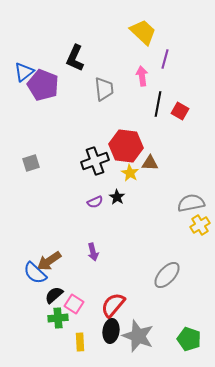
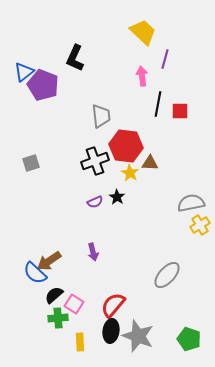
gray trapezoid: moved 3 px left, 27 px down
red square: rotated 30 degrees counterclockwise
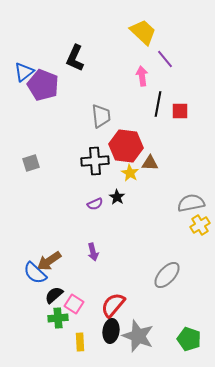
purple line: rotated 54 degrees counterclockwise
black cross: rotated 16 degrees clockwise
purple semicircle: moved 2 px down
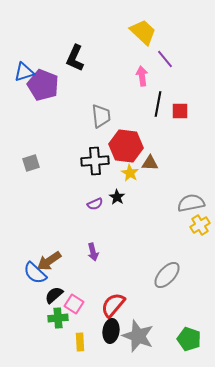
blue triangle: rotated 20 degrees clockwise
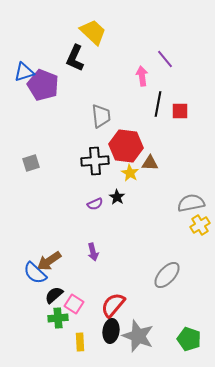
yellow trapezoid: moved 50 px left
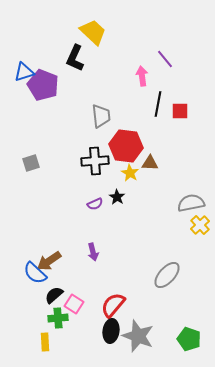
yellow cross: rotated 12 degrees counterclockwise
yellow rectangle: moved 35 px left
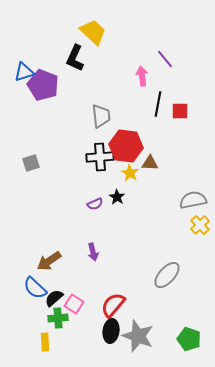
black cross: moved 5 px right, 4 px up
gray semicircle: moved 2 px right, 3 px up
blue semicircle: moved 15 px down
black semicircle: moved 3 px down
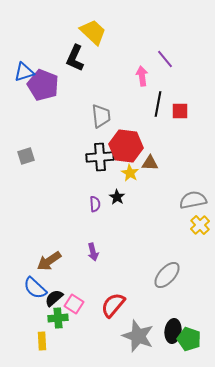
gray square: moved 5 px left, 7 px up
purple semicircle: rotated 70 degrees counterclockwise
black ellipse: moved 62 px right
yellow rectangle: moved 3 px left, 1 px up
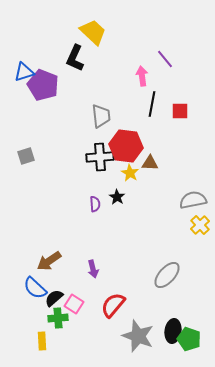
black line: moved 6 px left
purple arrow: moved 17 px down
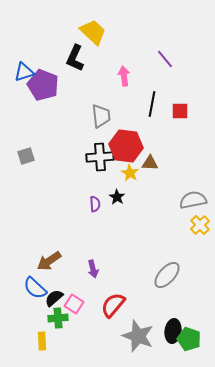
pink arrow: moved 18 px left
